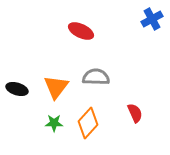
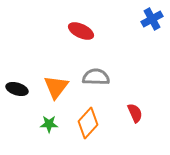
green star: moved 5 px left, 1 px down
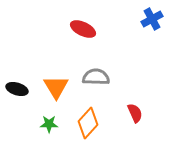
red ellipse: moved 2 px right, 2 px up
orange triangle: rotated 8 degrees counterclockwise
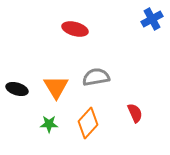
red ellipse: moved 8 px left; rotated 10 degrees counterclockwise
gray semicircle: rotated 12 degrees counterclockwise
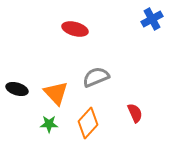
gray semicircle: rotated 12 degrees counterclockwise
orange triangle: moved 6 px down; rotated 12 degrees counterclockwise
